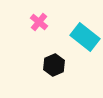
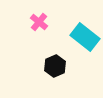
black hexagon: moved 1 px right, 1 px down
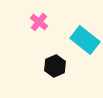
cyan rectangle: moved 3 px down
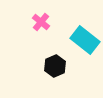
pink cross: moved 2 px right
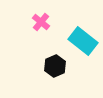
cyan rectangle: moved 2 px left, 1 px down
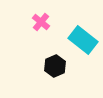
cyan rectangle: moved 1 px up
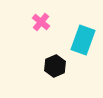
cyan rectangle: rotated 72 degrees clockwise
